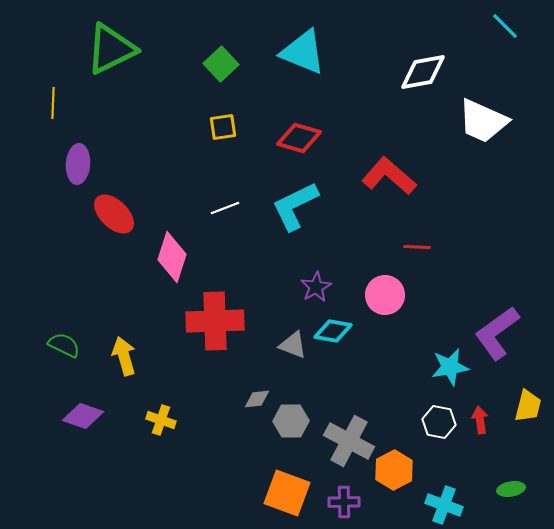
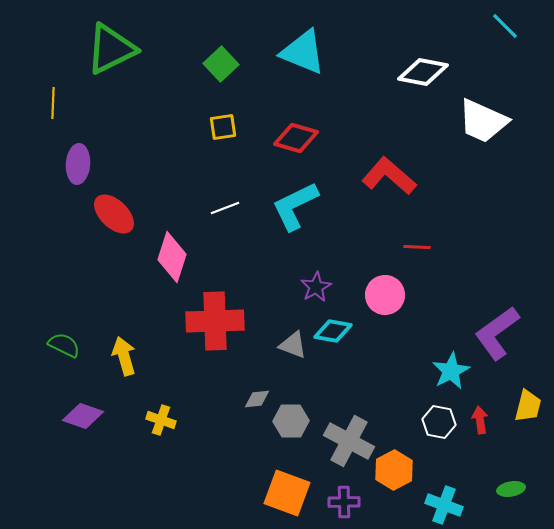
white diamond: rotated 21 degrees clockwise
red diamond: moved 3 px left
cyan star: moved 1 px right, 4 px down; rotated 18 degrees counterclockwise
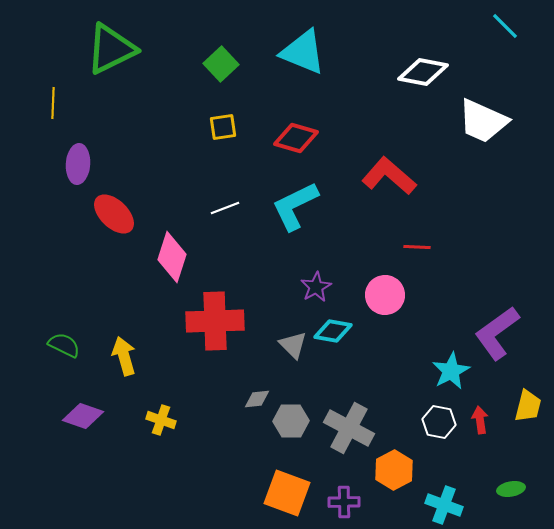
gray triangle: rotated 24 degrees clockwise
gray cross: moved 13 px up
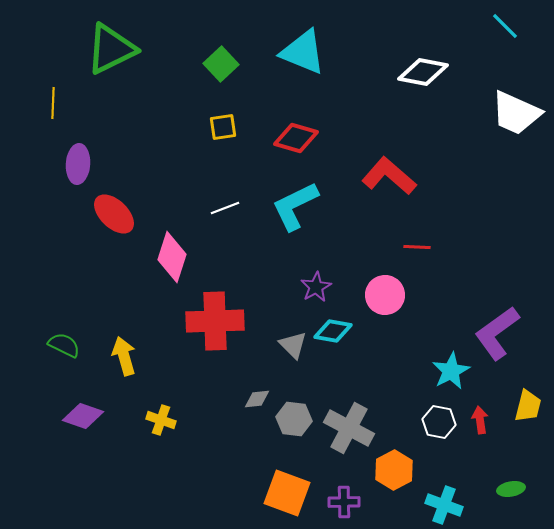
white trapezoid: moved 33 px right, 8 px up
gray hexagon: moved 3 px right, 2 px up; rotated 8 degrees clockwise
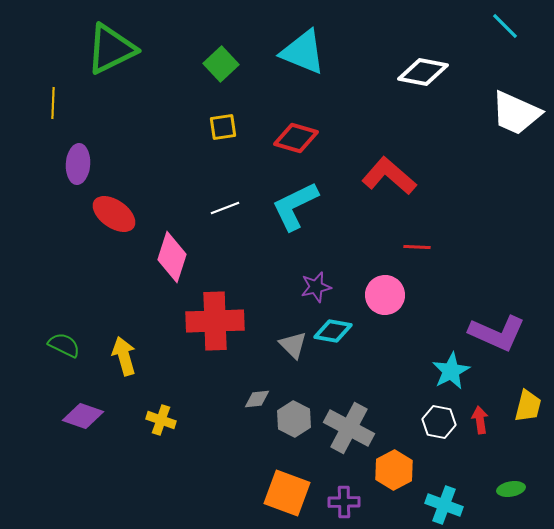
red ellipse: rotated 9 degrees counterclockwise
purple star: rotated 16 degrees clockwise
purple L-shape: rotated 120 degrees counterclockwise
gray hexagon: rotated 20 degrees clockwise
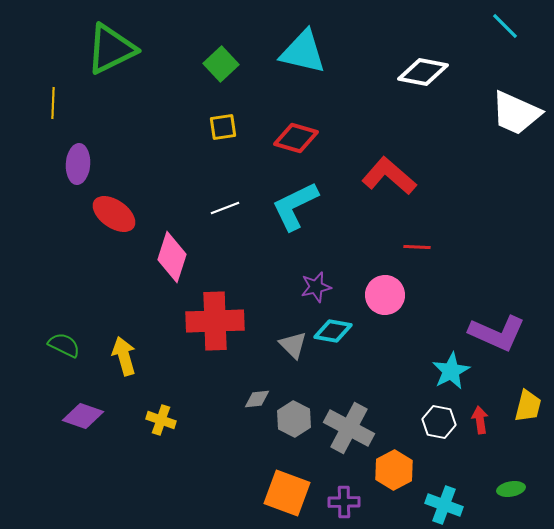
cyan triangle: rotated 9 degrees counterclockwise
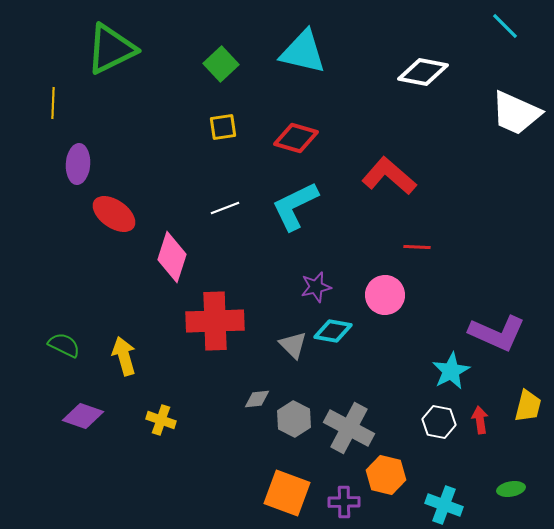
orange hexagon: moved 8 px left, 5 px down; rotated 18 degrees counterclockwise
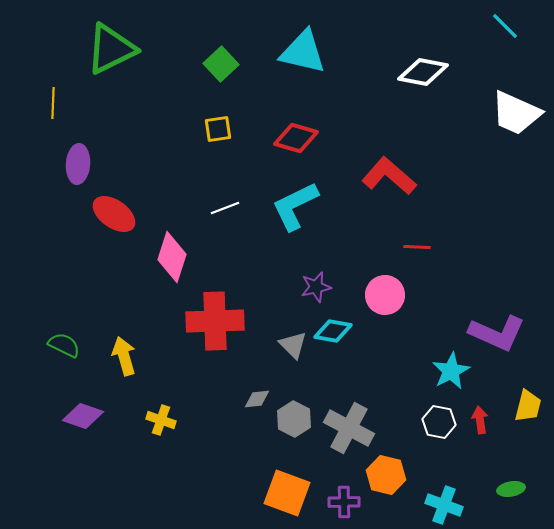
yellow square: moved 5 px left, 2 px down
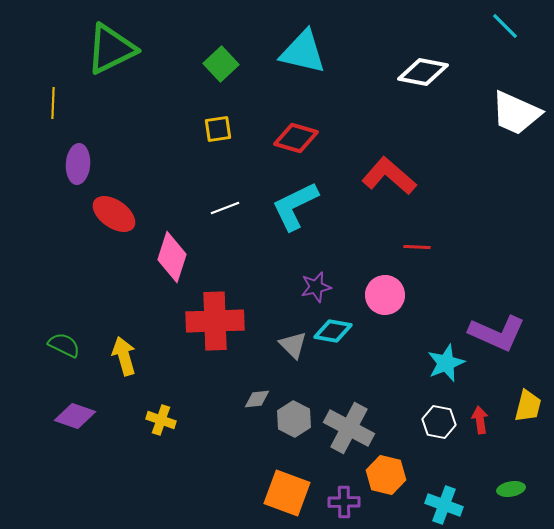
cyan star: moved 5 px left, 8 px up; rotated 6 degrees clockwise
purple diamond: moved 8 px left
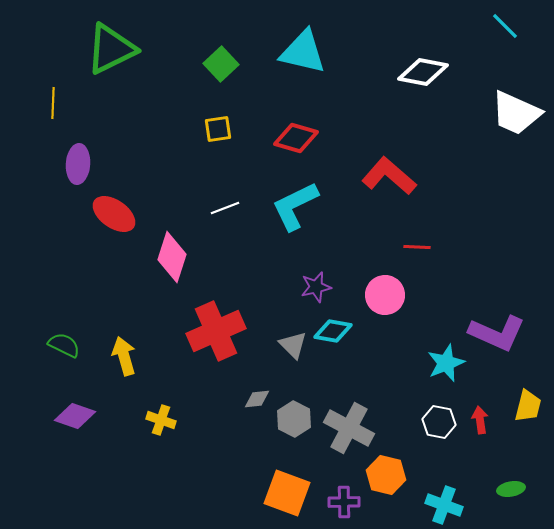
red cross: moved 1 px right, 10 px down; rotated 22 degrees counterclockwise
